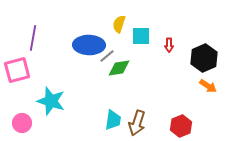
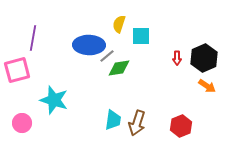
red arrow: moved 8 px right, 13 px down
orange arrow: moved 1 px left
cyan star: moved 3 px right, 1 px up
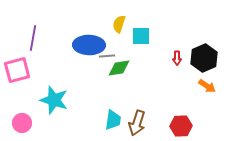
gray line: rotated 35 degrees clockwise
red hexagon: rotated 20 degrees clockwise
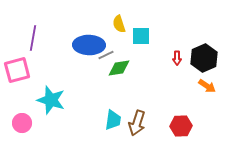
yellow semicircle: rotated 36 degrees counterclockwise
gray line: moved 1 px left, 1 px up; rotated 21 degrees counterclockwise
cyan star: moved 3 px left
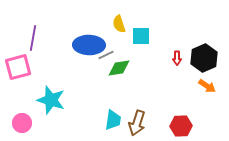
pink square: moved 1 px right, 3 px up
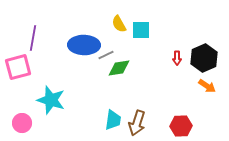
yellow semicircle: rotated 12 degrees counterclockwise
cyan square: moved 6 px up
blue ellipse: moved 5 px left
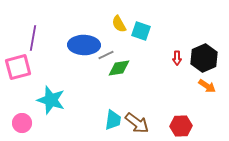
cyan square: moved 1 px down; rotated 18 degrees clockwise
brown arrow: rotated 70 degrees counterclockwise
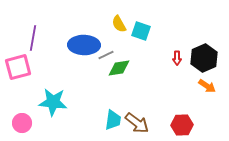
cyan star: moved 2 px right, 2 px down; rotated 12 degrees counterclockwise
red hexagon: moved 1 px right, 1 px up
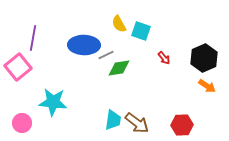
red arrow: moved 13 px left; rotated 40 degrees counterclockwise
pink square: rotated 24 degrees counterclockwise
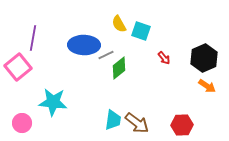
green diamond: rotated 30 degrees counterclockwise
